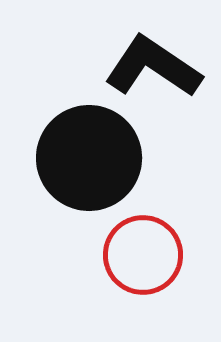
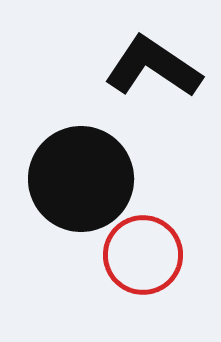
black circle: moved 8 px left, 21 px down
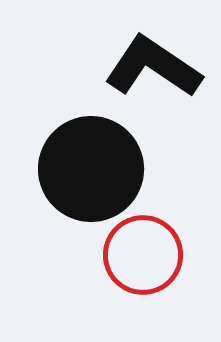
black circle: moved 10 px right, 10 px up
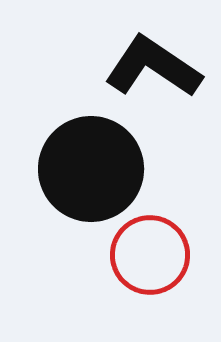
red circle: moved 7 px right
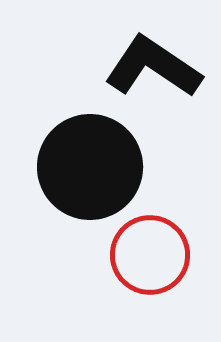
black circle: moved 1 px left, 2 px up
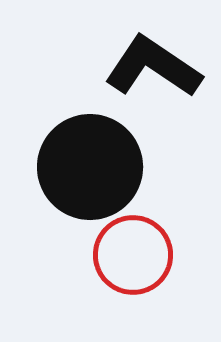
red circle: moved 17 px left
